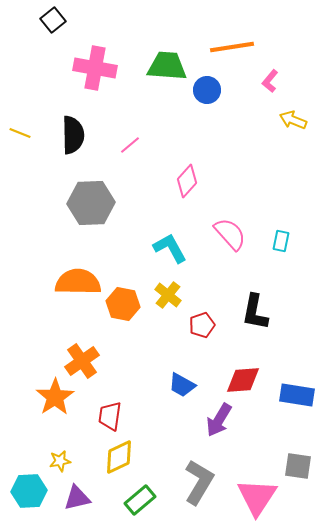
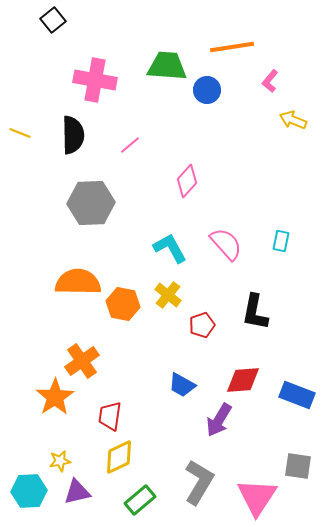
pink cross: moved 12 px down
pink semicircle: moved 4 px left, 10 px down
blue rectangle: rotated 12 degrees clockwise
purple triangle: moved 6 px up
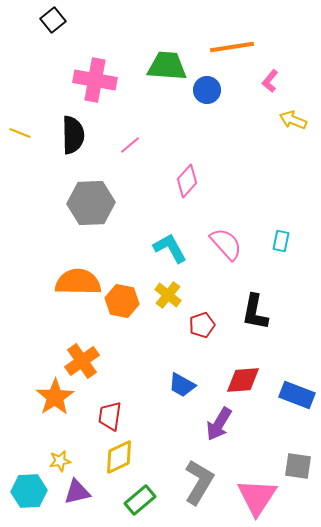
orange hexagon: moved 1 px left, 3 px up
purple arrow: moved 4 px down
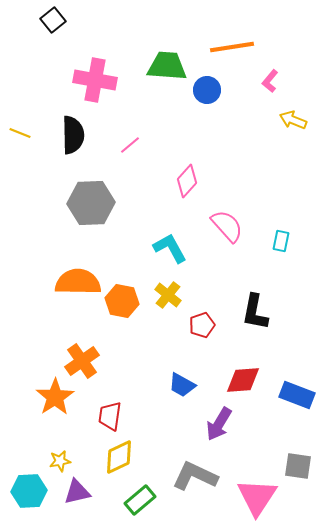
pink semicircle: moved 1 px right, 18 px up
gray L-shape: moved 4 px left, 6 px up; rotated 96 degrees counterclockwise
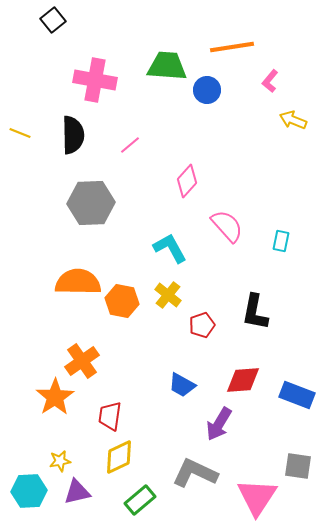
gray L-shape: moved 3 px up
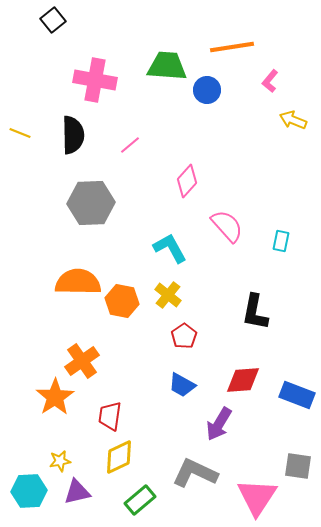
red pentagon: moved 18 px left, 11 px down; rotated 15 degrees counterclockwise
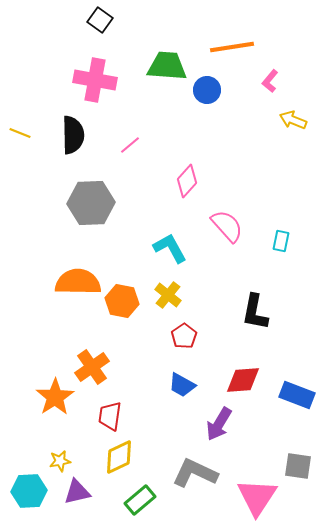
black square: moved 47 px right; rotated 15 degrees counterclockwise
orange cross: moved 10 px right, 6 px down
